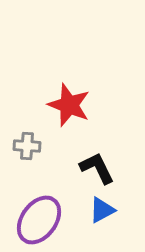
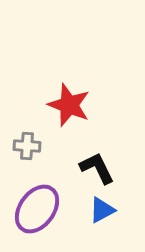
purple ellipse: moved 2 px left, 11 px up
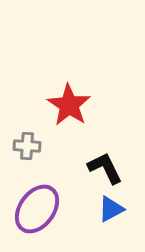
red star: rotated 12 degrees clockwise
black L-shape: moved 8 px right
blue triangle: moved 9 px right, 1 px up
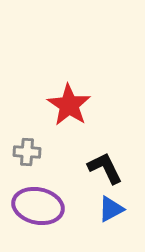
gray cross: moved 6 px down
purple ellipse: moved 1 px right, 3 px up; rotated 66 degrees clockwise
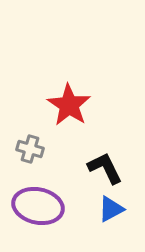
gray cross: moved 3 px right, 3 px up; rotated 12 degrees clockwise
